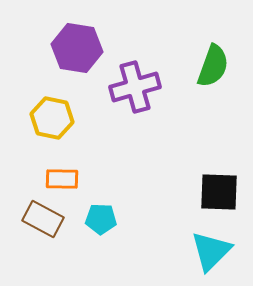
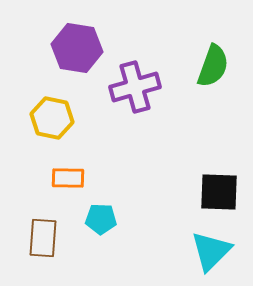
orange rectangle: moved 6 px right, 1 px up
brown rectangle: moved 19 px down; rotated 66 degrees clockwise
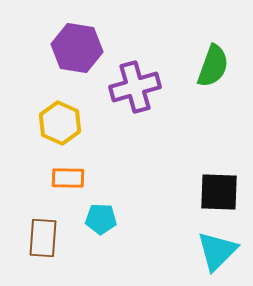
yellow hexagon: moved 8 px right, 5 px down; rotated 12 degrees clockwise
cyan triangle: moved 6 px right
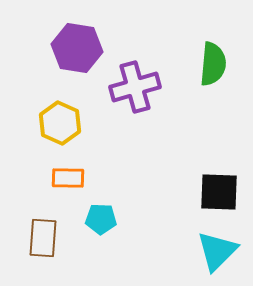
green semicircle: moved 2 px up; rotated 15 degrees counterclockwise
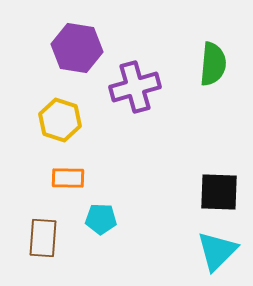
yellow hexagon: moved 3 px up; rotated 6 degrees counterclockwise
